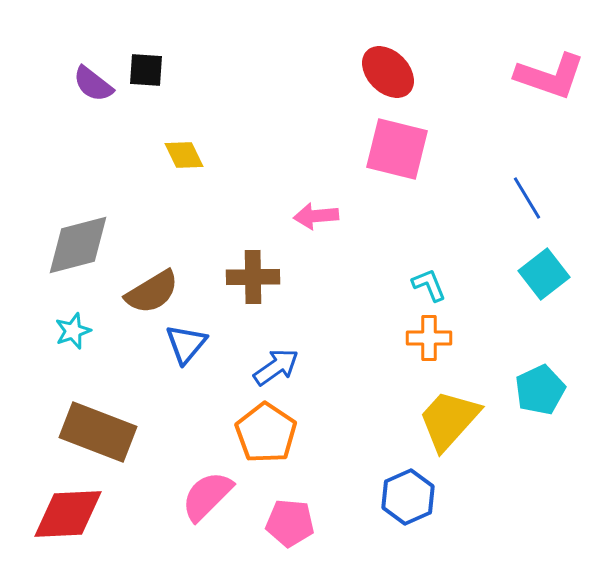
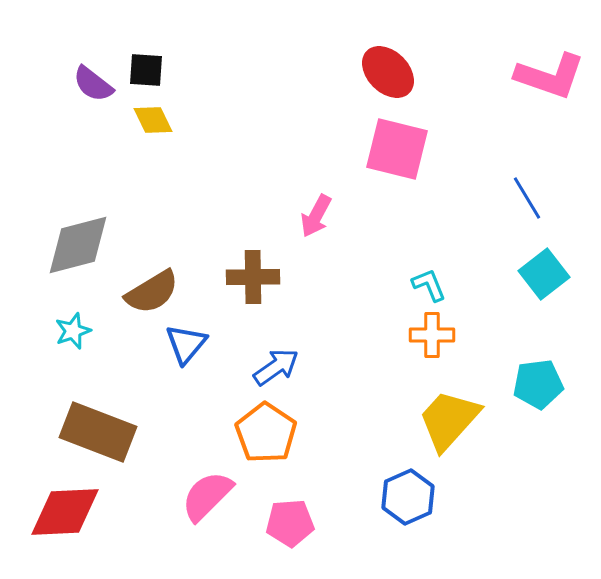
yellow diamond: moved 31 px left, 35 px up
pink arrow: rotated 57 degrees counterclockwise
orange cross: moved 3 px right, 3 px up
cyan pentagon: moved 2 px left, 6 px up; rotated 18 degrees clockwise
red diamond: moved 3 px left, 2 px up
pink pentagon: rotated 9 degrees counterclockwise
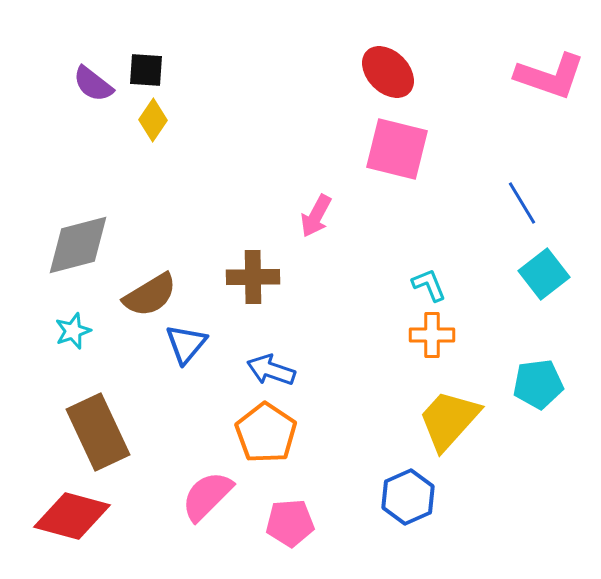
yellow diamond: rotated 60 degrees clockwise
blue line: moved 5 px left, 5 px down
brown semicircle: moved 2 px left, 3 px down
blue arrow: moved 5 px left, 3 px down; rotated 126 degrees counterclockwise
brown rectangle: rotated 44 degrees clockwise
red diamond: moved 7 px right, 4 px down; rotated 18 degrees clockwise
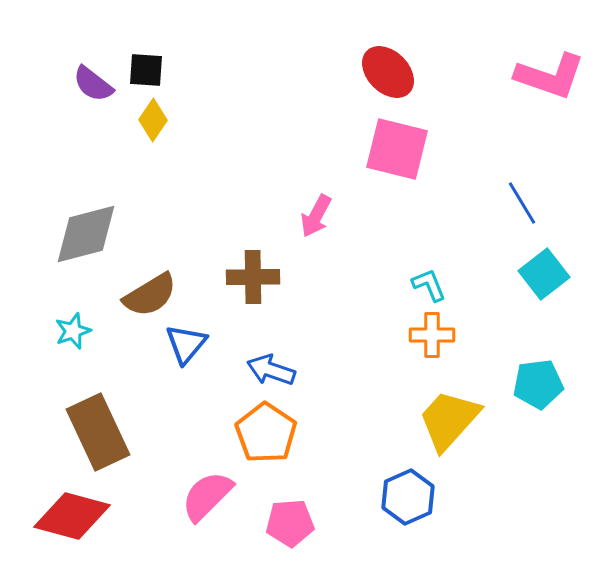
gray diamond: moved 8 px right, 11 px up
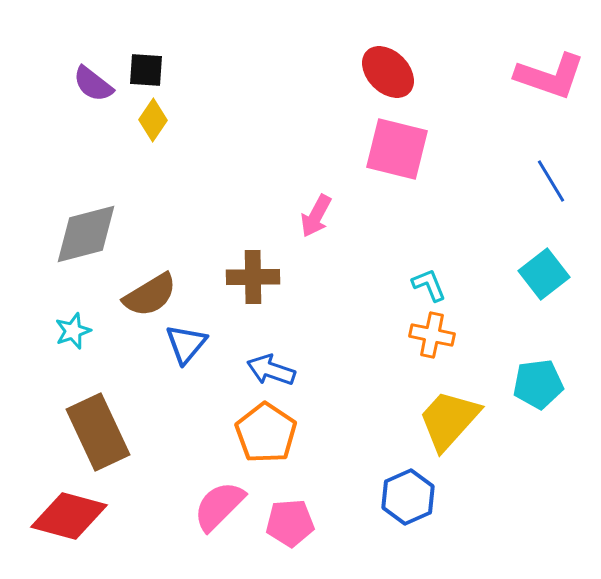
blue line: moved 29 px right, 22 px up
orange cross: rotated 12 degrees clockwise
pink semicircle: moved 12 px right, 10 px down
red diamond: moved 3 px left
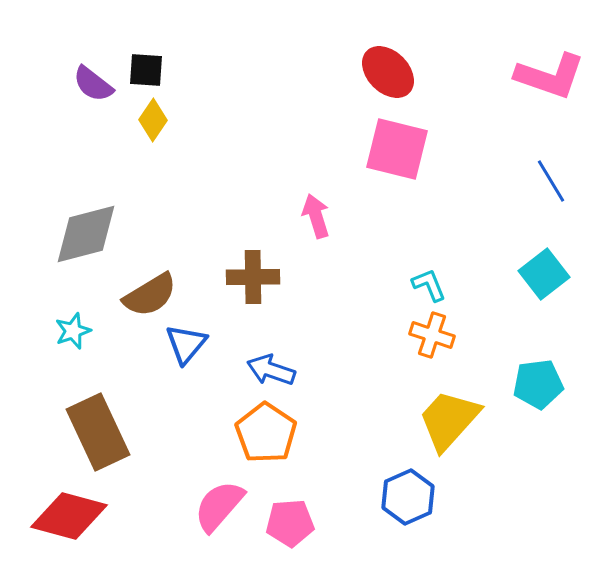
pink arrow: rotated 135 degrees clockwise
orange cross: rotated 6 degrees clockwise
pink semicircle: rotated 4 degrees counterclockwise
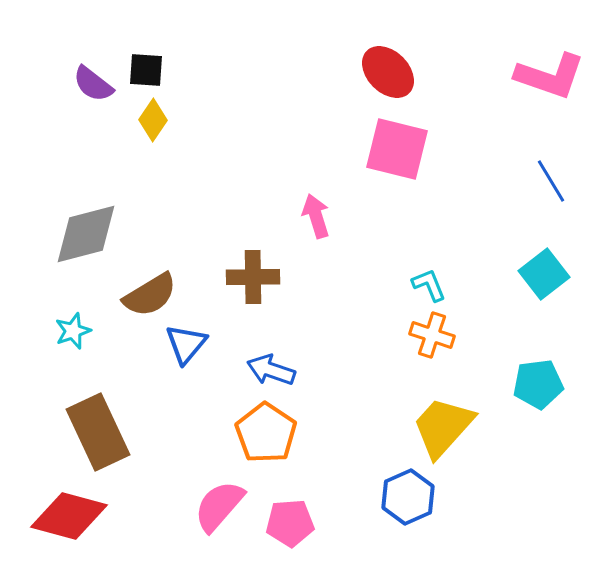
yellow trapezoid: moved 6 px left, 7 px down
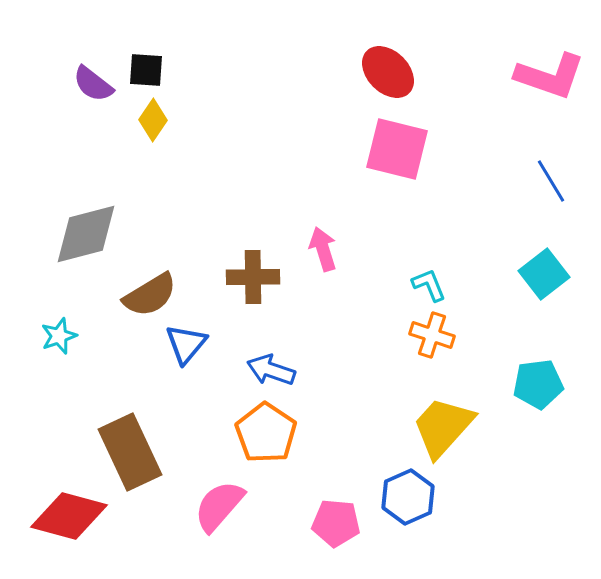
pink arrow: moved 7 px right, 33 px down
cyan star: moved 14 px left, 5 px down
brown rectangle: moved 32 px right, 20 px down
pink pentagon: moved 46 px right; rotated 9 degrees clockwise
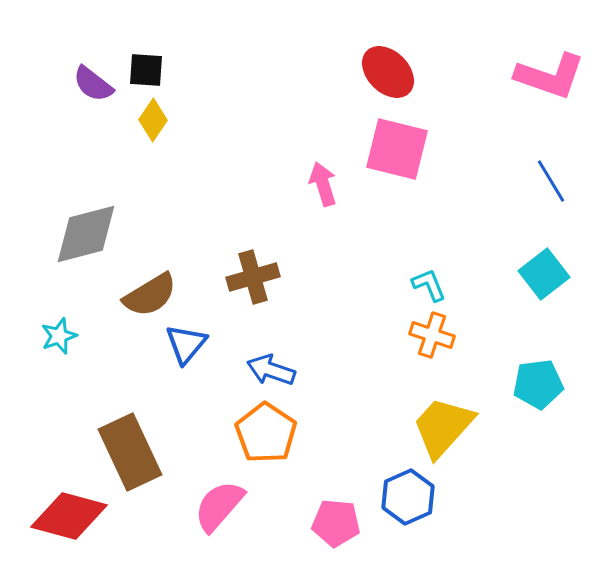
pink arrow: moved 65 px up
brown cross: rotated 15 degrees counterclockwise
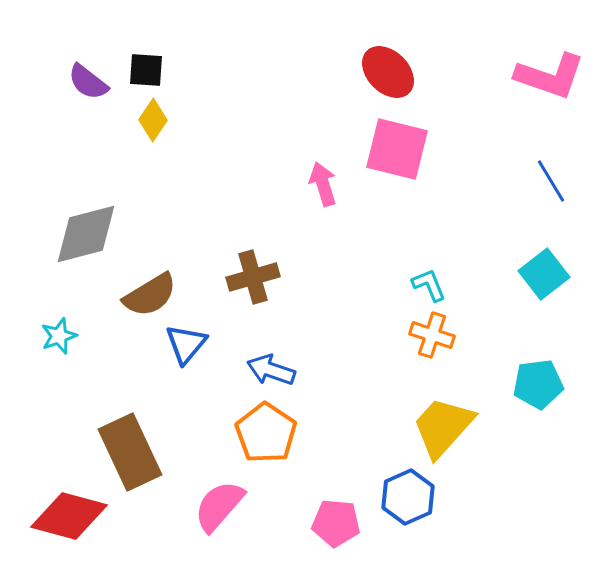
purple semicircle: moved 5 px left, 2 px up
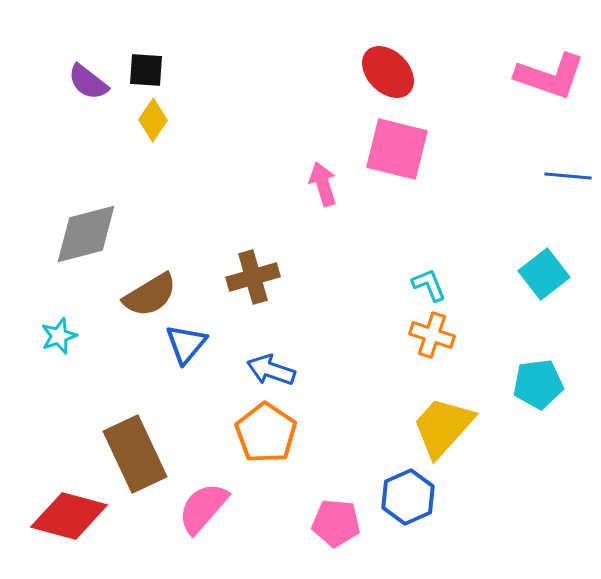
blue line: moved 17 px right, 5 px up; rotated 54 degrees counterclockwise
brown rectangle: moved 5 px right, 2 px down
pink semicircle: moved 16 px left, 2 px down
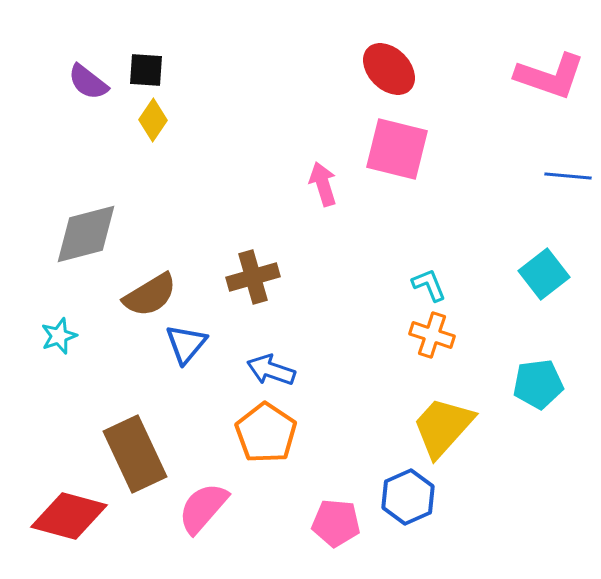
red ellipse: moved 1 px right, 3 px up
